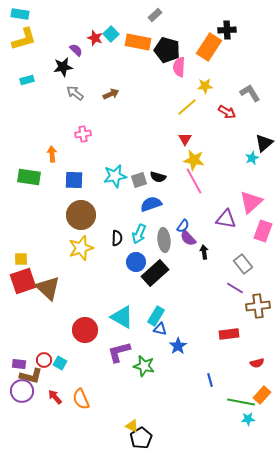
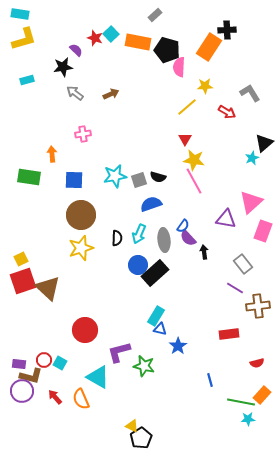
yellow square at (21, 259): rotated 24 degrees counterclockwise
blue circle at (136, 262): moved 2 px right, 3 px down
cyan triangle at (122, 317): moved 24 px left, 60 px down
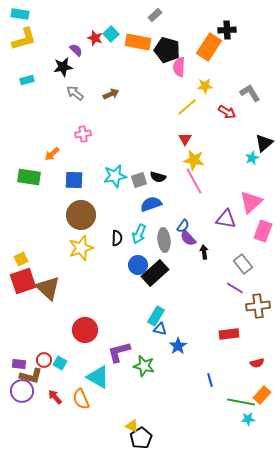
orange arrow at (52, 154): rotated 126 degrees counterclockwise
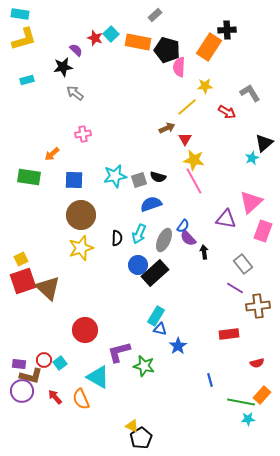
brown arrow at (111, 94): moved 56 px right, 34 px down
gray ellipse at (164, 240): rotated 30 degrees clockwise
cyan square at (60, 363): rotated 24 degrees clockwise
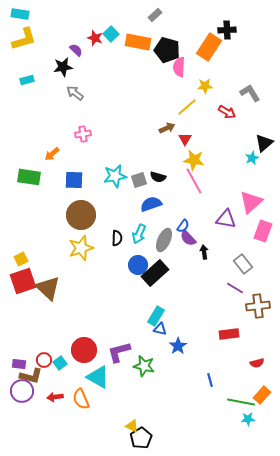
red circle at (85, 330): moved 1 px left, 20 px down
red arrow at (55, 397): rotated 56 degrees counterclockwise
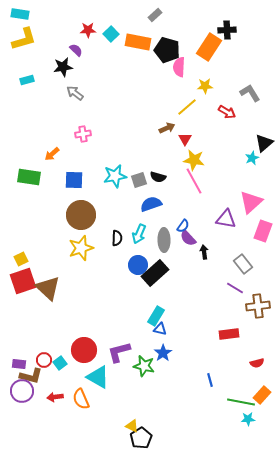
red star at (95, 38): moved 7 px left, 8 px up; rotated 21 degrees counterclockwise
gray ellipse at (164, 240): rotated 25 degrees counterclockwise
blue star at (178, 346): moved 15 px left, 7 px down
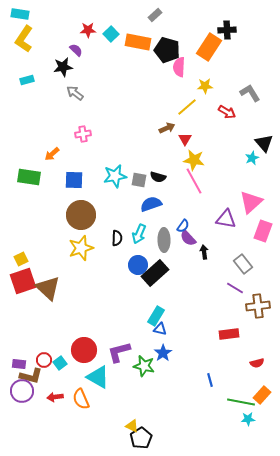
yellow L-shape at (24, 39): rotated 140 degrees clockwise
black triangle at (264, 143): rotated 30 degrees counterclockwise
gray square at (139, 180): rotated 28 degrees clockwise
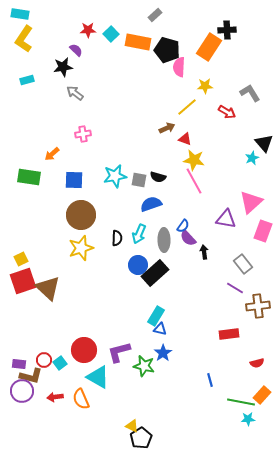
red triangle at (185, 139): rotated 40 degrees counterclockwise
